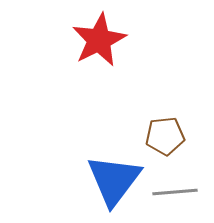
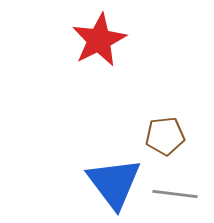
blue triangle: moved 3 px down; rotated 14 degrees counterclockwise
gray line: moved 2 px down; rotated 12 degrees clockwise
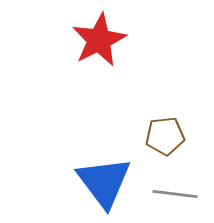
blue triangle: moved 10 px left, 1 px up
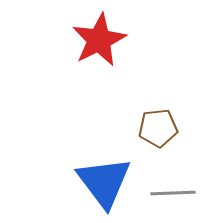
brown pentagon: moved 7 px left, 8 px up
gray line: moved 2 px left, 1 px up; rotated 9 degrees counterclockwise
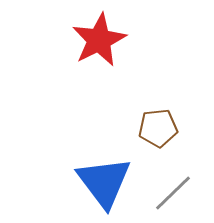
gray line: rotated 42 degrees counterclockwise
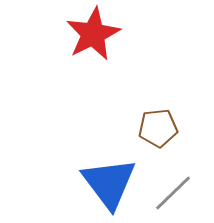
red star: moved 6 px left, 6 px up
blue triangle: moved 5 px right, 1 px down
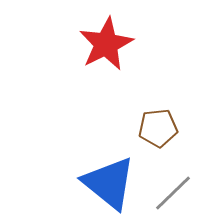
red star: moved 13 px right, 10 px down
blue triangle: rotated 14 degrees counterclockwise
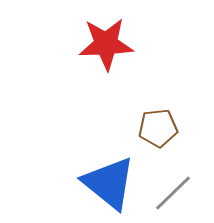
red star: rotated 24 degrees clockwise
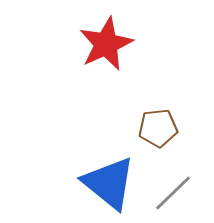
red star: rotated 22 degrees counterclockwise
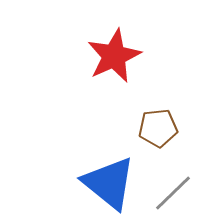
red star: moved 8 px right, 12 px down
